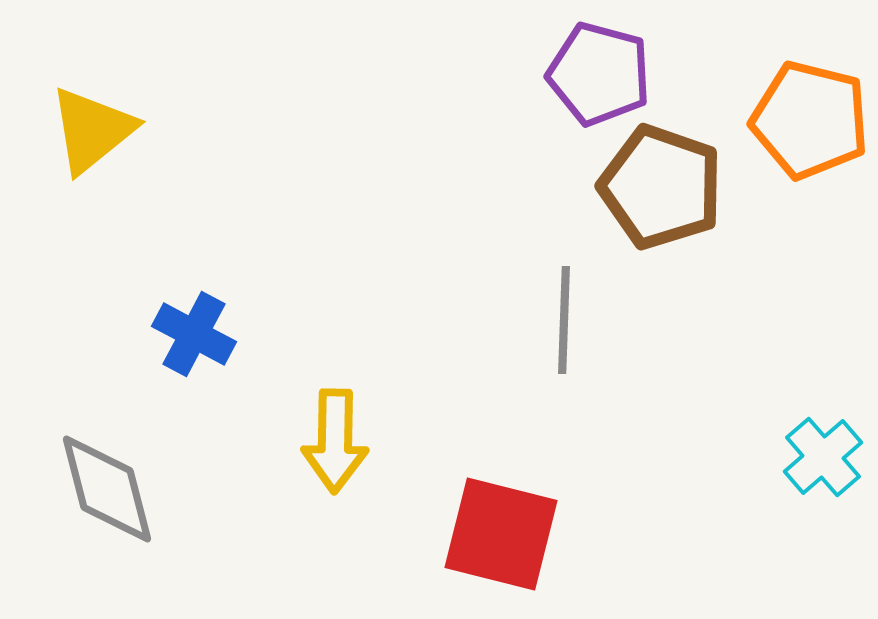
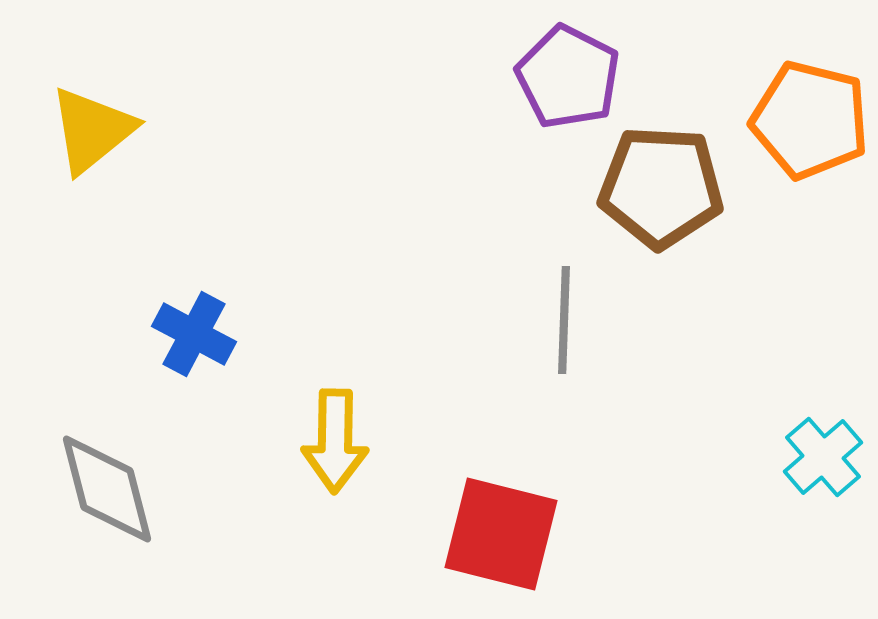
purple pentagon: moved 31 px left, 3 px down; rotated 12 degrees clockwise
brown pentagon: rotated 16 degrees counterclockwise
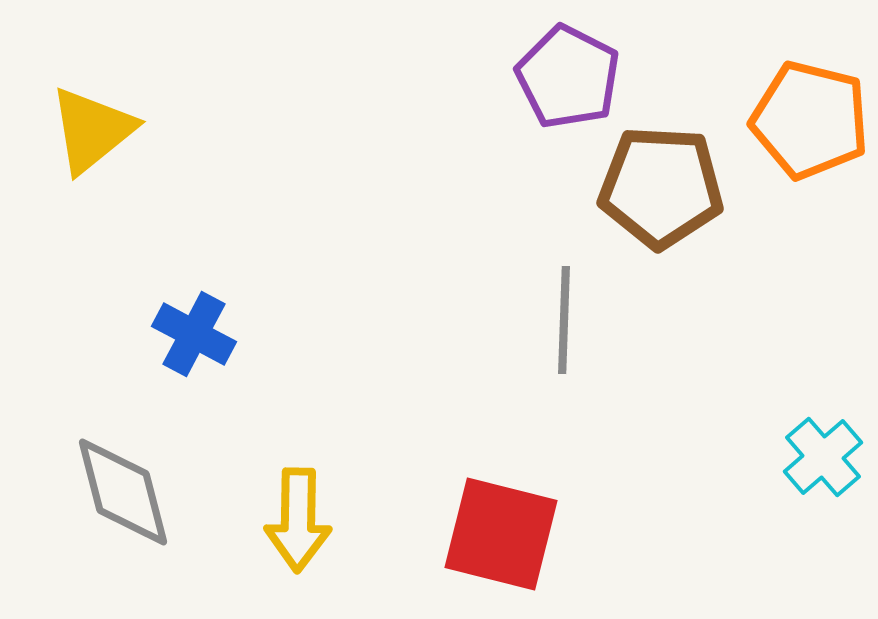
yellow arrow: moved 37 px left, 79 px down
gray diamond: moved 16 px right, 3 px down
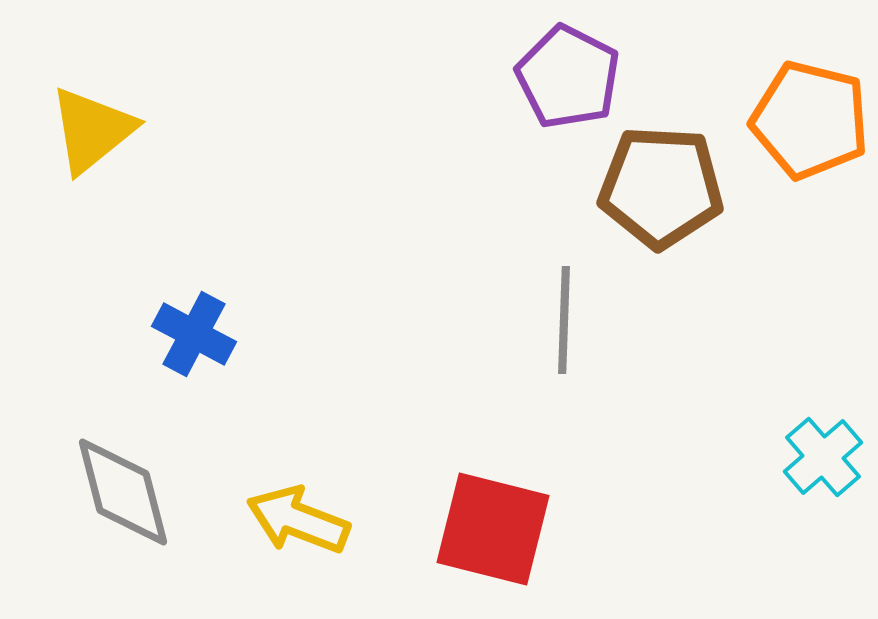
yellow arrow: rotated 110 degrees clockwise
red square: moved 8 px left, 5 px up
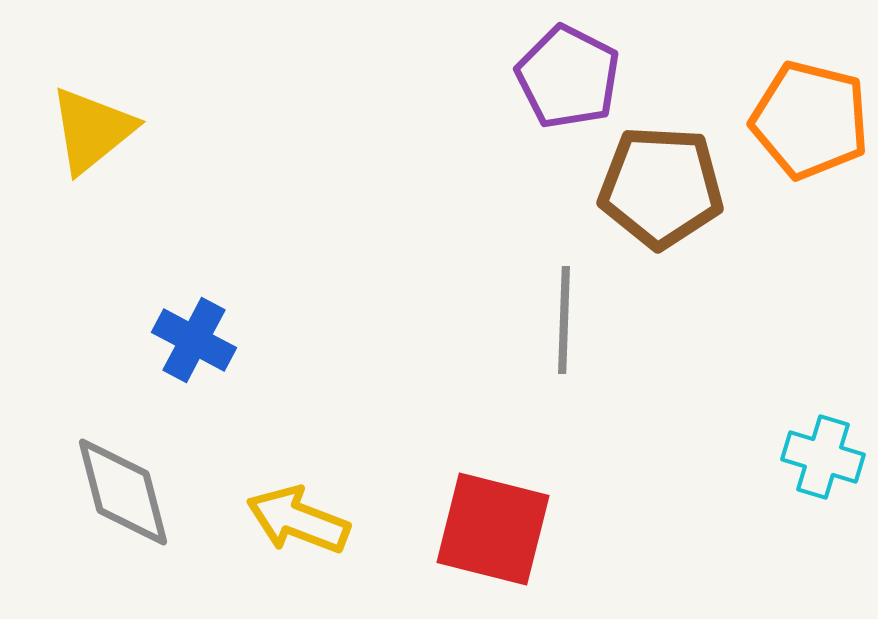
blue cross: moved 6 px down
cyan cross: rotated 32 degrees counterclockwise
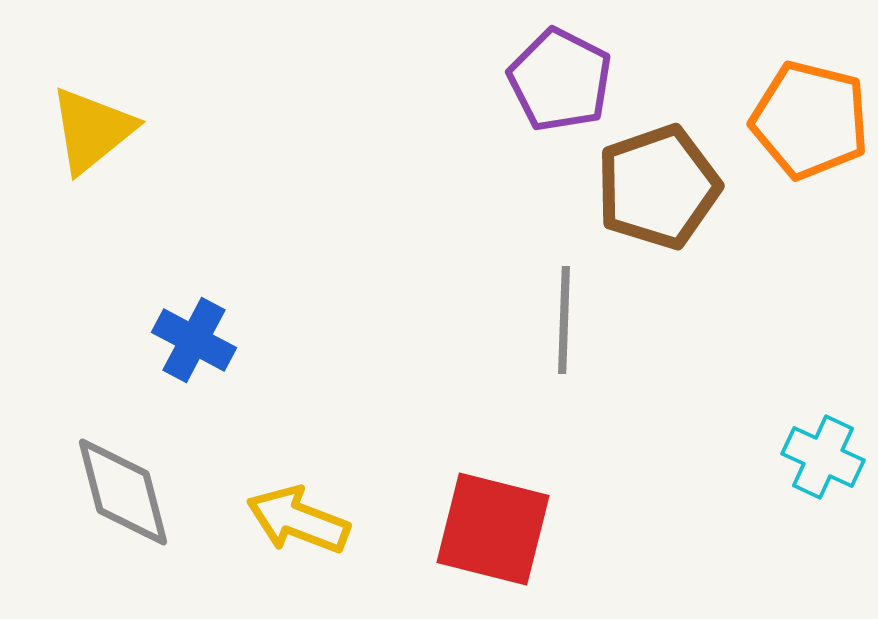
purple pentagon: moved 8 px left, 3 px down
brown pentagon: moved 3 px left; rotated 22 degrees counterclockwise
cyan cross: rotated 8 degrees clockwise
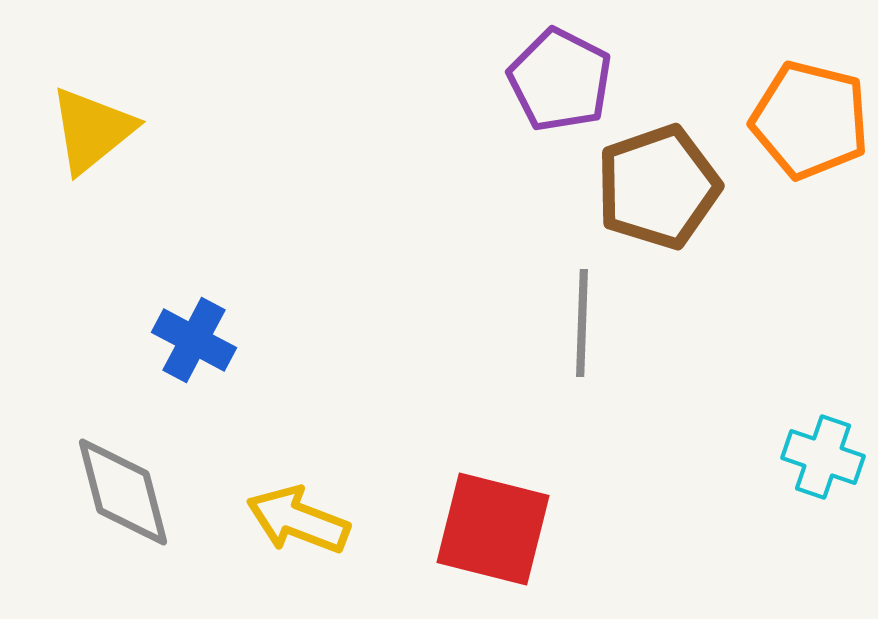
gray line: moved 18 px right, 3 px down
cyan cross: rotated 6 degrees counterclockwise
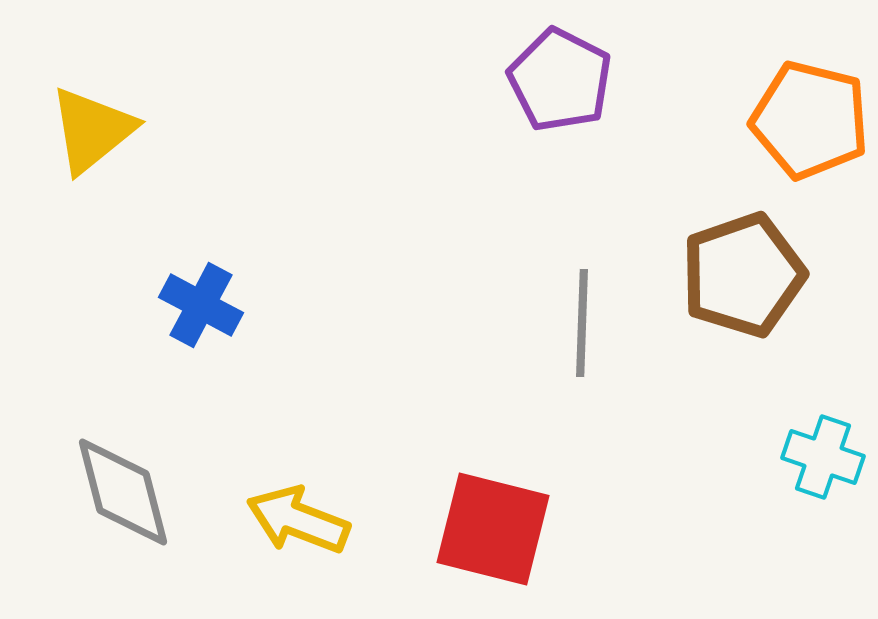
brown pentagon: moved 85 px right, 88 px down
blue cross: moved 7 px right, 35 px up
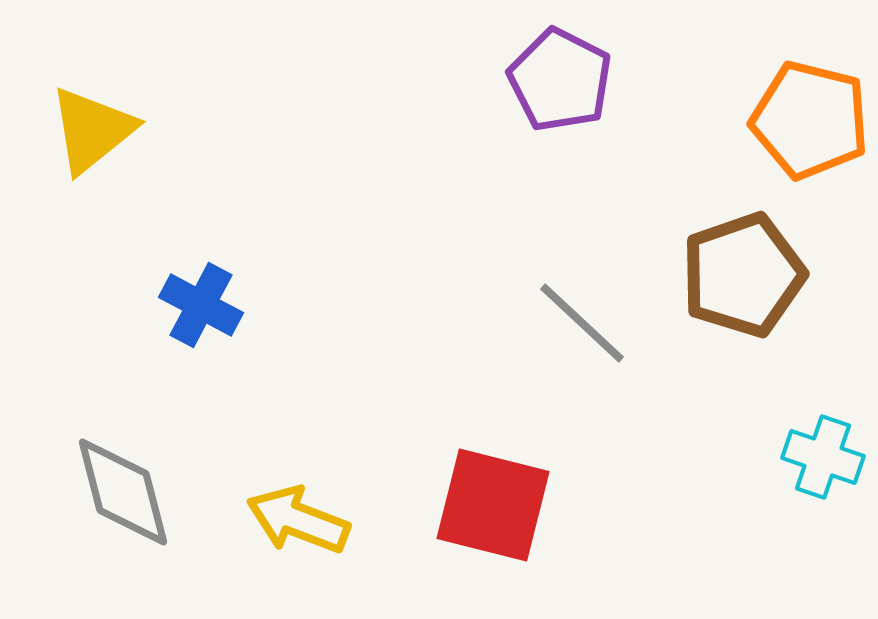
gray line: rotated 49 degrees counterclockwise
red square: moved 24 px up
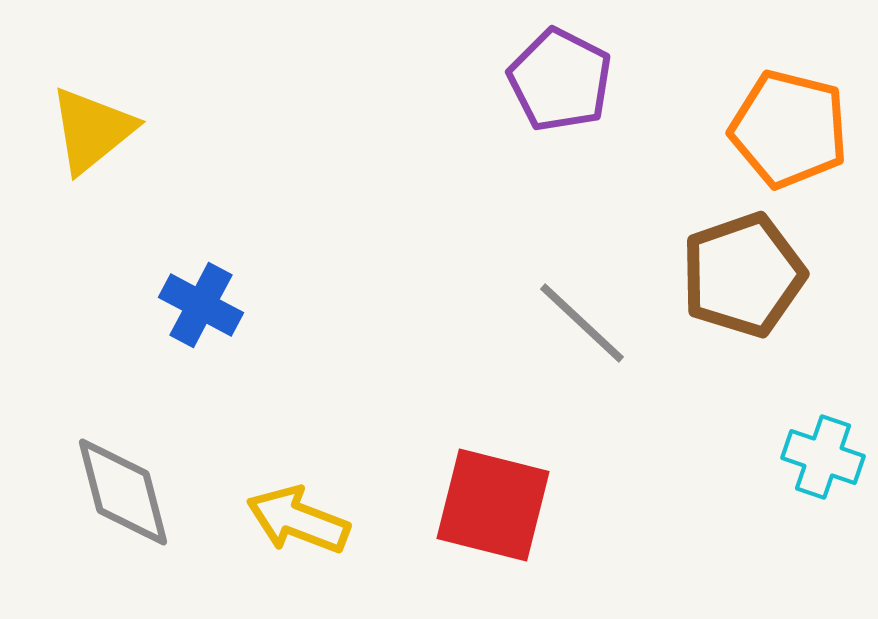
orange pentagon: moved 21 px left, 9 px down
